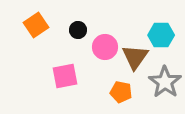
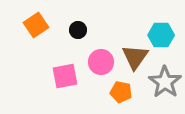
pink circle: moved 4 px left, 15 px down
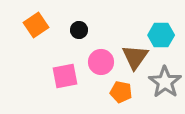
black circle: moved 1 px right
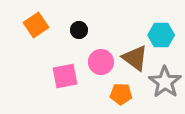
brown triangle: moved 1 px down; rotated 28 degrees counterclockwise
orange pentagon: moved 2 px down; rotated 10 degrees counterclockwise
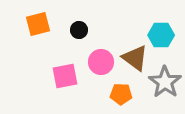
orange square: moved 2 px right, 1 px up; rotated 20 degrees clockwise
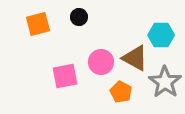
black circle: moved 13 px up
brown triangle: rotated 8 degrees counterclockwise
orange pentagon: moved 2 px up; rotated 25 degrees clockwise
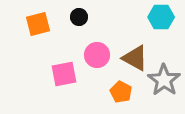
cyan hexagon: moved 18 px up
pink circle: moved 4 px left, 7 px up
pink square: moved 1 px left, 2 px up
gray star: moved 1 px left, 2 px up
